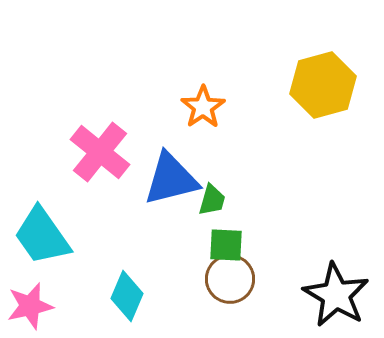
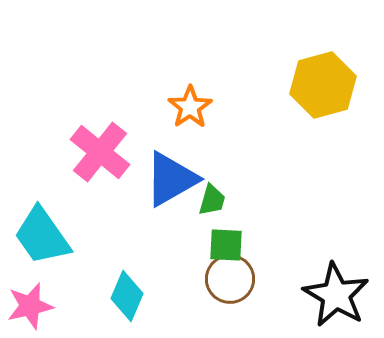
orange star: moved 13 px left
blue triangle: rotated 16 degrees counterclockwise
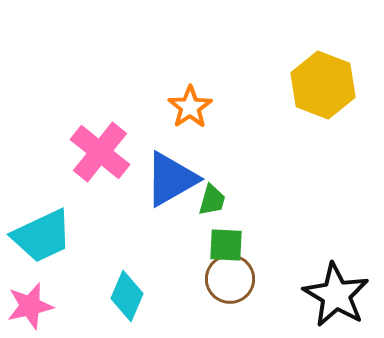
yellow hexagon: rotated 24 degrees counterclockwise
cyan trapezoid: rotated 80 degrees counterclockwise
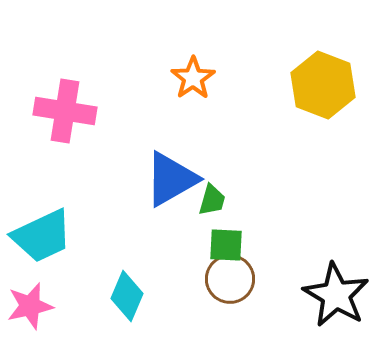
orange star: moved 3 px right, 29 px up
pink cross: moved 35 px left, 41 px up; rotated 30 degrees counterclockwise
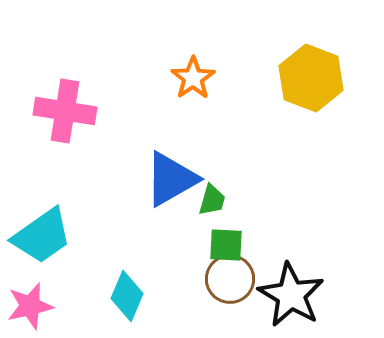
yellow hexagon: moved 12 px left, 7 px up
cyan trapezoid: rotated 10 degrees counterclockwise
black star: moved 45 px left
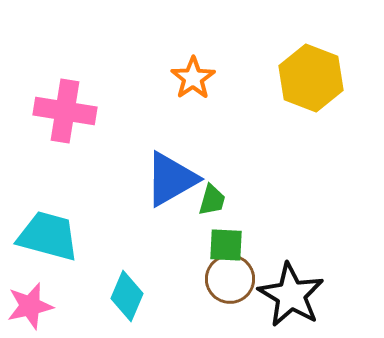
cyan trapezoid: moved 6 px right; rotated 130 degrees counterclockwise
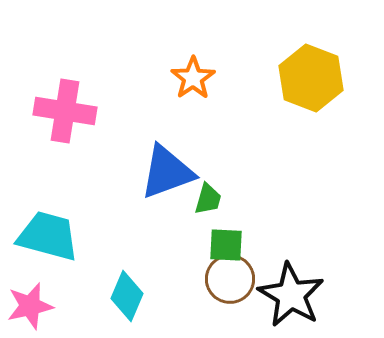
blue triangle: moved 4 px left, 7 px up; rotated 10 degrees clockwise
green trapezoid: moved 4 px left, 1 px up
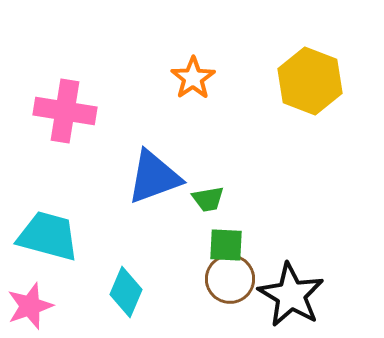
yellow hexagon: moved 1 px left, 3 px down
blue triangle: moved 13 px left, 5 px down
green trapezoid: rotated 64 degrees clockwise
cyan diamond: moved 1 px left, 4 px up
pink star: rotated 6 degrees counterclockwise
